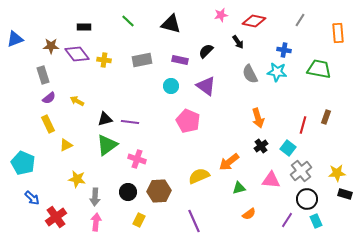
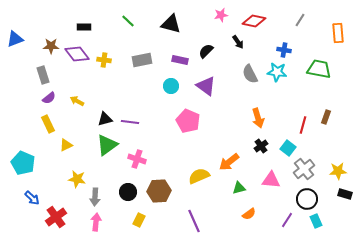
gray cross at (301, 171): moved 3 px right, 2 px up
yellow star at (337, 173): moved 1 px right, 2 px up
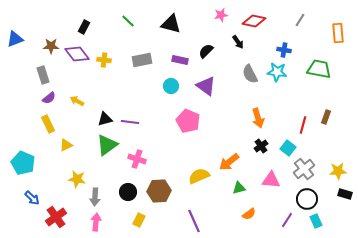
black rectangle at (84, 27): rotated 64 degrees counterclockwise
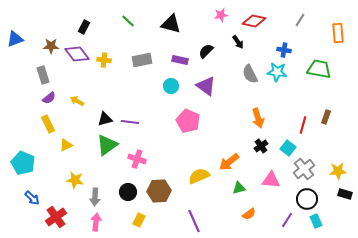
yellow star at (77, 179): moved 2 px left, 1 px down
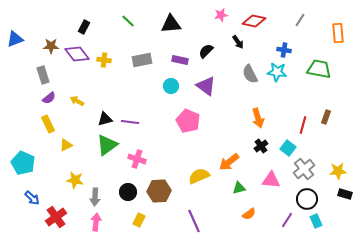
black triangle at (171, 24): rotated 20 degrees counterclockwise
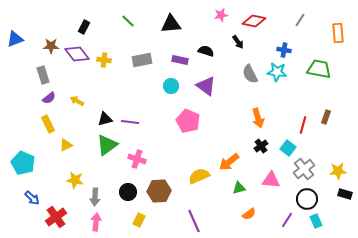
black semicircle at (206, 51): rotated 63 degrees clockwise
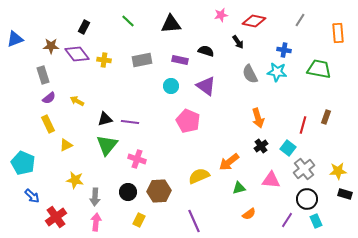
green triangle at (107, 145): rotated 15 degrees counterclockwise
blue arrow at (32, 198): moved 2 px up
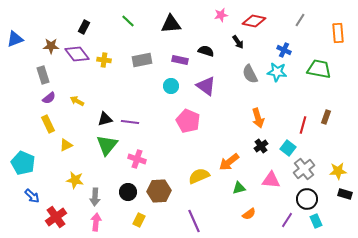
blue cross at (284, 50): rotated 16 degrees clockwise
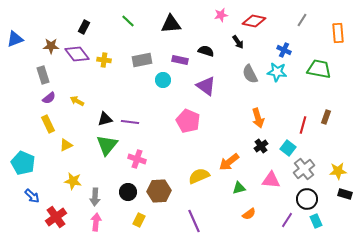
gray line at (300, 20): moved 2 px right
cyan circle at (171, 86): moved 8 px left, 6 px up
yellow star at (75, 180): moved 2 px left, 1 px down
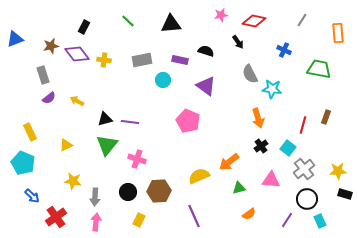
brown star at (51, 46): rotated 14 degrees counterclockwise
cyan star at (277, 72): moved 5 px left, 17 px down
yellow rectangle at (48, 124): moved 18 px left, 8 px down
purple line at (194, 221): moved 5 px up
cyan rectangle at (316, 221): moved 4 px right
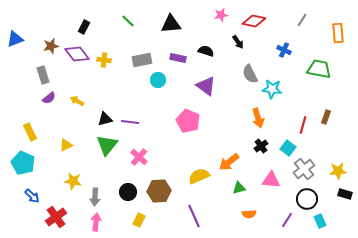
purple rectangle at (180, 60): moved 2 px left, 2 px up
cyan circle at (163, 80): moved 5 px left
pink cross at (137, 159): moved 2 px right, 2 px up; rotated 24 degrees clockwise
orange semicircle at (249, 214): rotated 32 degrees clockwise
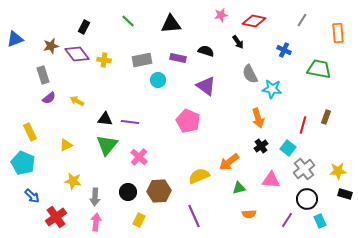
black triangle at (105, 119): rotated 21 degrees clockwise
